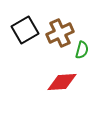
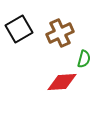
black square: moved 6 px left, 1 px up
green semicircle: moved 2 px right, 9 px down
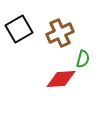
green semicircle: moved 1 px left
red diamond: moved 1 px left, 3 px up
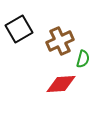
brown cross: moved 8 px down
red diamond: moved 5 px down
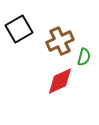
green semicircle: moved 1 px right, 2 px up
red diamond: moved 1 px left, 3 px up; rotated 20 degrees counterclockwise
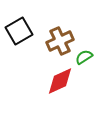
black square: moved 2 px down
green semicircle: rotated 138 degrees counterclockwise
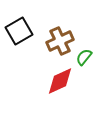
green semicircle: rotated 18 degrees counterclockwise
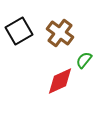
brown cross: moved 8 px up; rotated 28 degrees counterclockwise
green semicircle: moved 3 px down
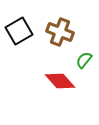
brown cross: moved 1 px up; rotated 16 degrees counterclockwise
red diamond: rotated 72 degrees clockwise
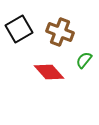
black square: moved 2 px up
red diamond: moved 11 px left, 9 px up
